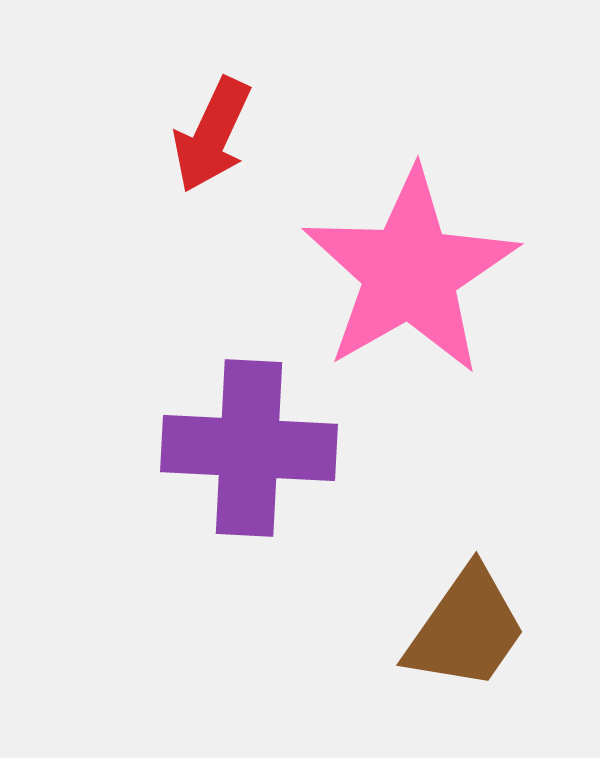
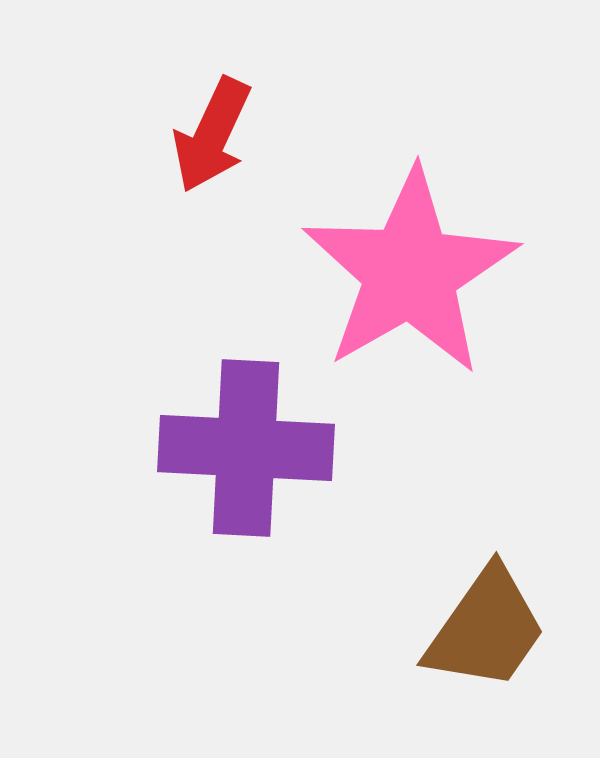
purple cross: moved 3 px left
brown trapezoid: moved 20 px right
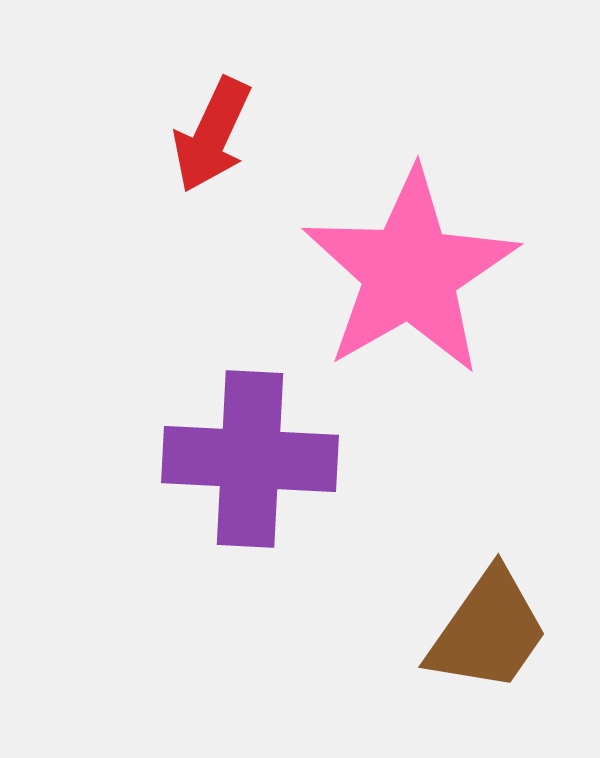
purple cross: moved 4 px right, 11 px down
brown trapezoid: moved 2 px right, 2 px down
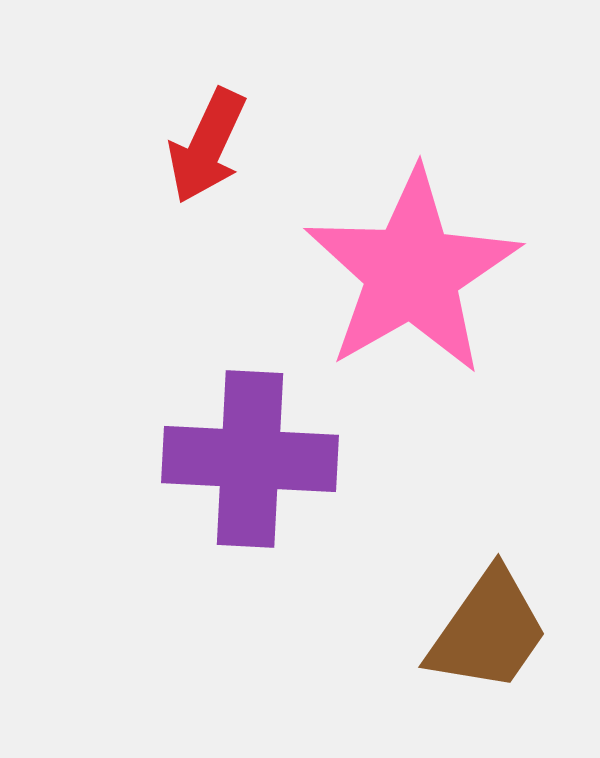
red arrow: moved 5 px left, 11 px down
pink star: moved 2 px right
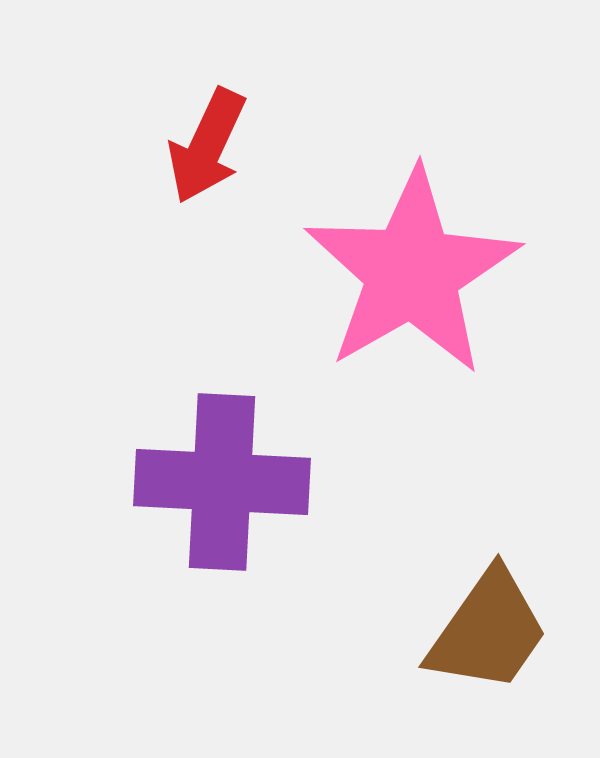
purple cross: moved 28 px left, 23 px down
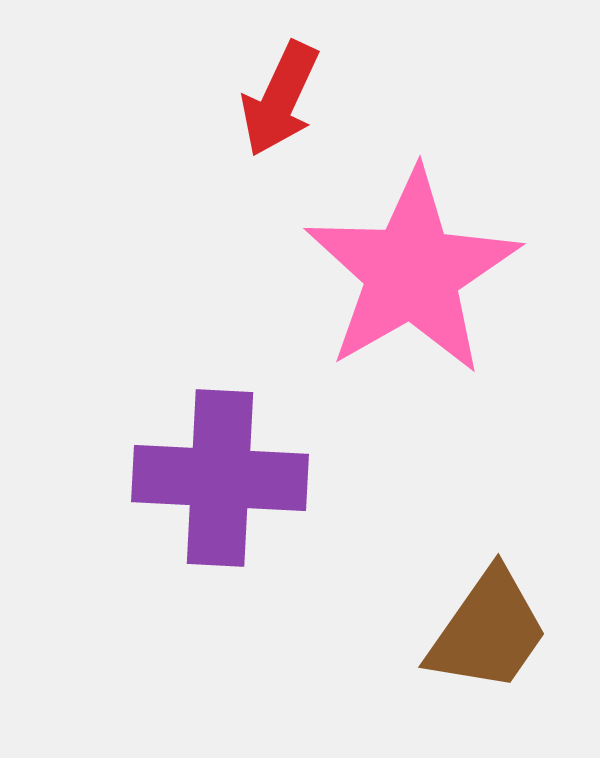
red arrow: moved 73 px right, 47 px up
purple cross: moved 2 px left, 4 px up
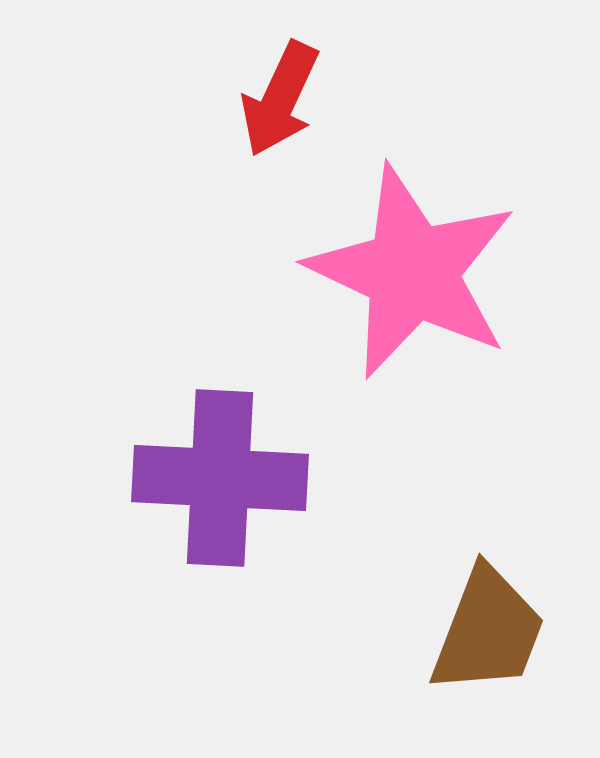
pink star: rotated 17 degrees counterclockwise
brown trapezoid: rotated 14 degrees counterclockwise
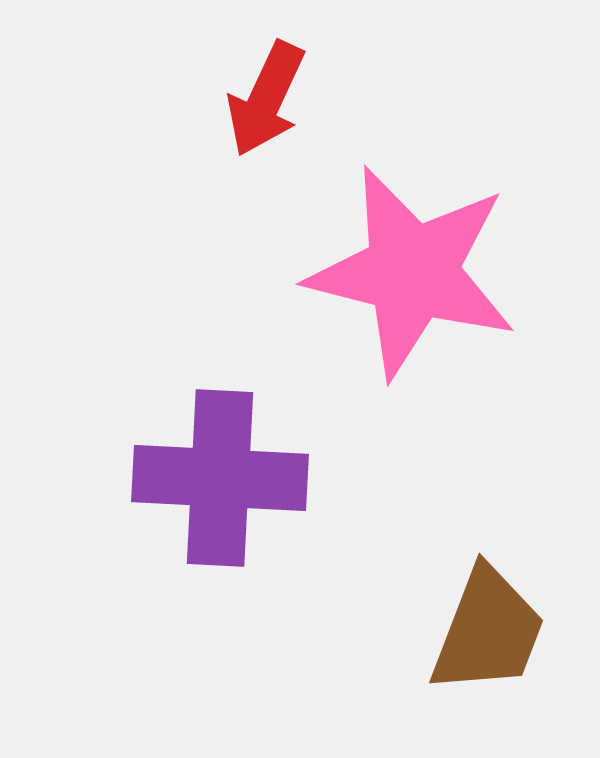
red arrow: moved 14 px left
pink star: rotated 11 degrees counterclockwise
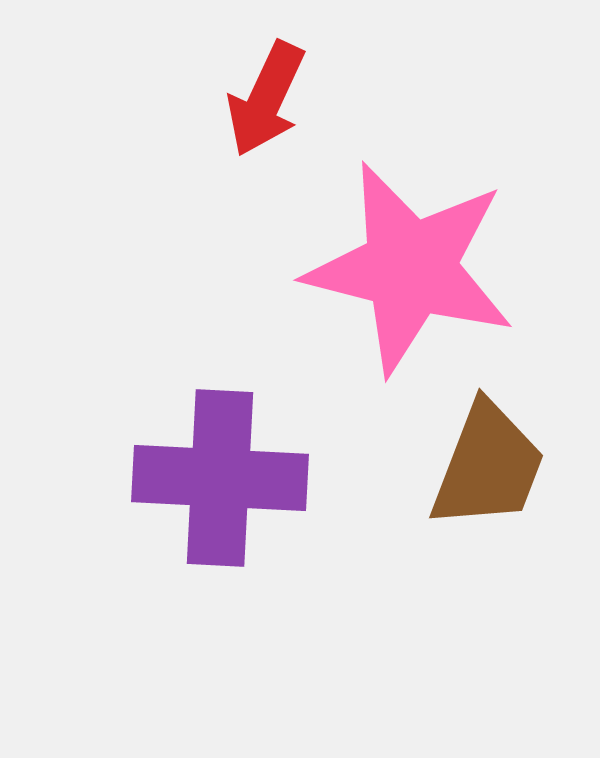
pink star: moved 2 px left, 4 px up
brown trapezoid: moved 165 px up
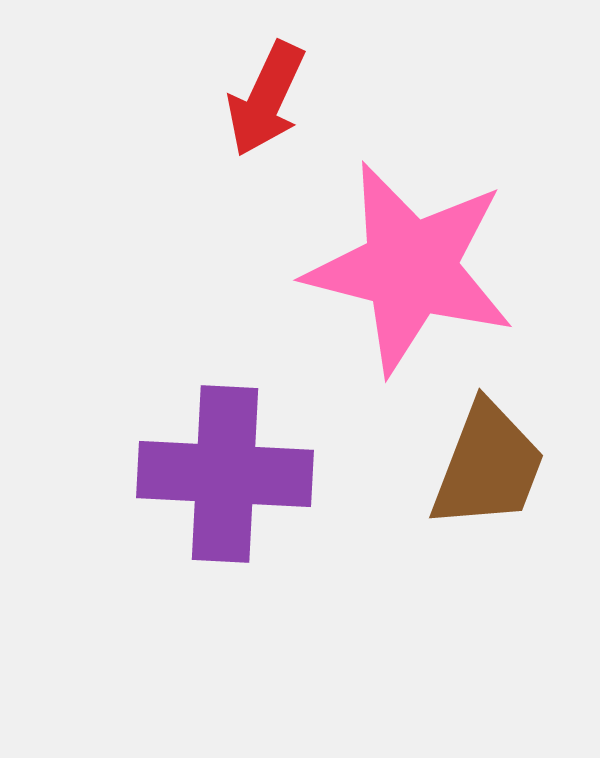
purple cross: moved 5 px right, 4 px up
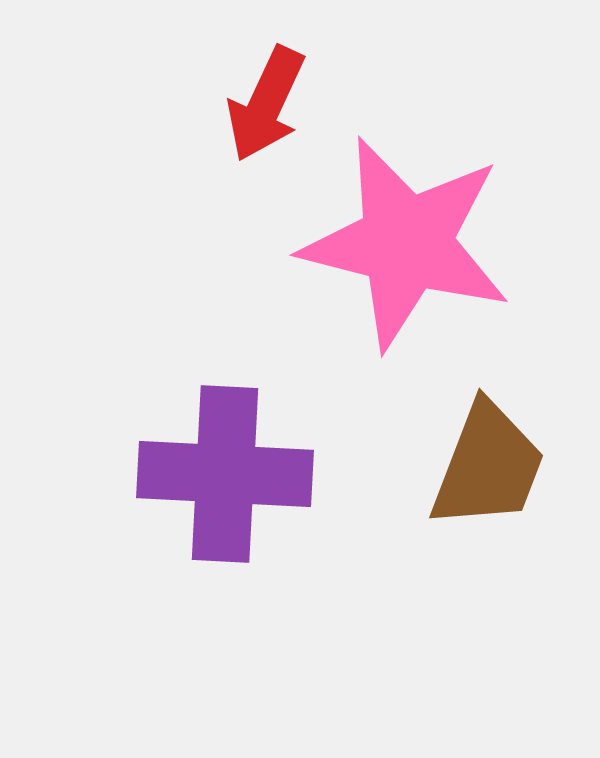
red arrow: moved 5 px down
pink star: moved 4 px left, 25 px up
